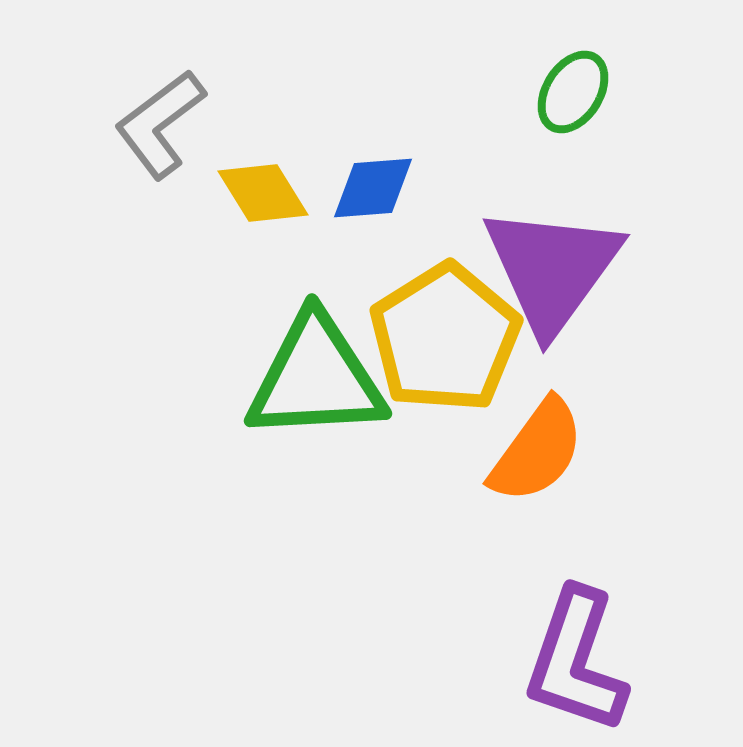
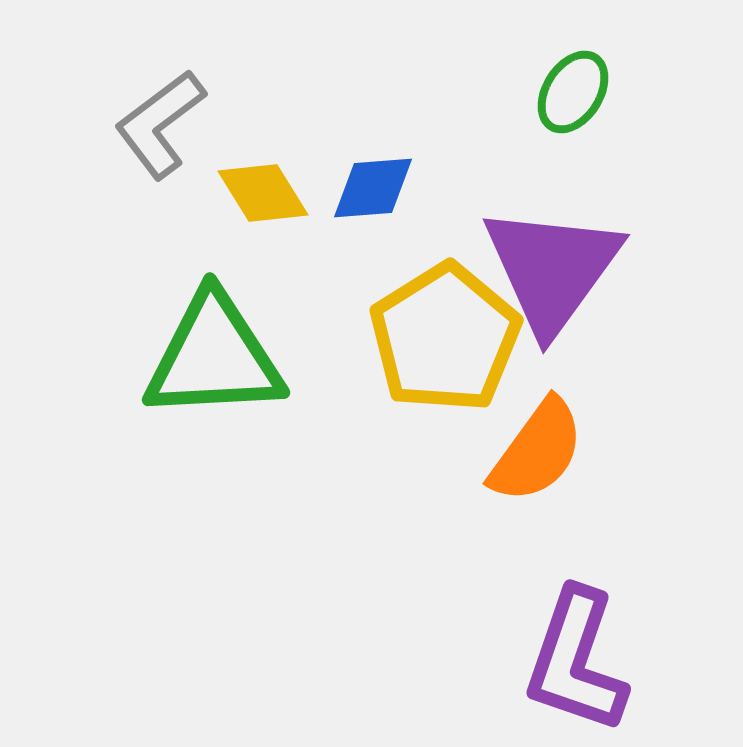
green triangle: moved 102 px left, 21 px up
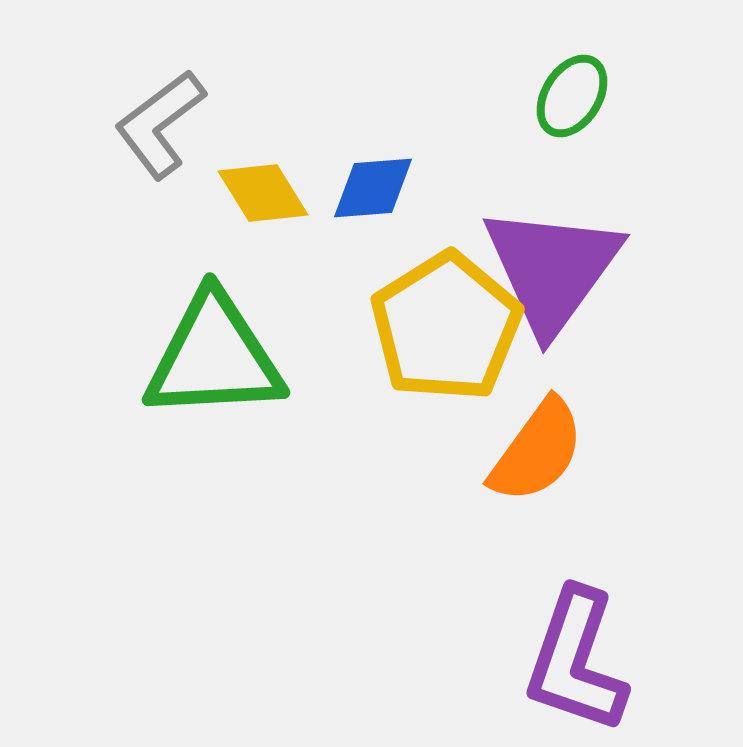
green ellipse: moved 1 px left, 4 px down
yellow pentagon: moved 1 px right, 11 px up
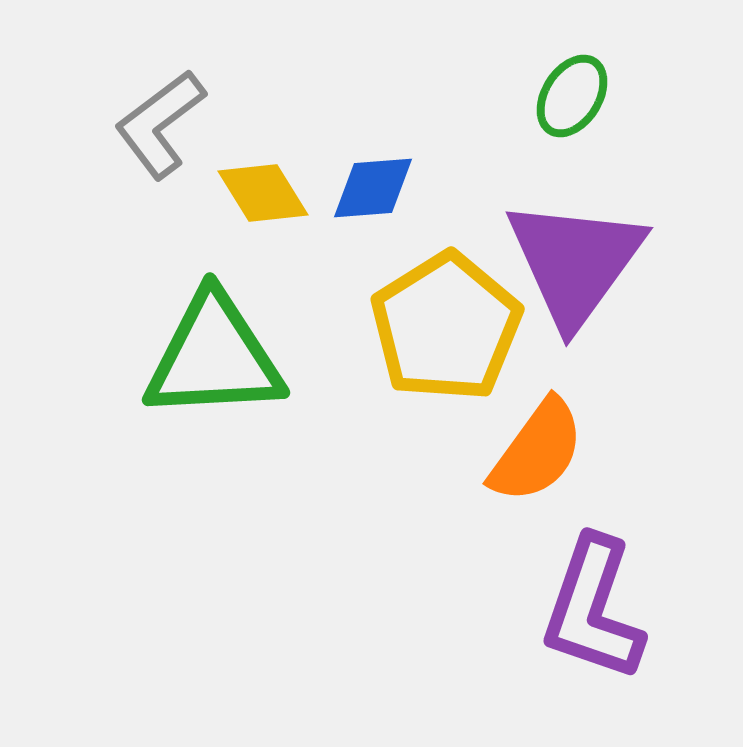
purple triangle: moved 23 px right, 7 px up
purple L-shape: moved 17 px right, 52 px up
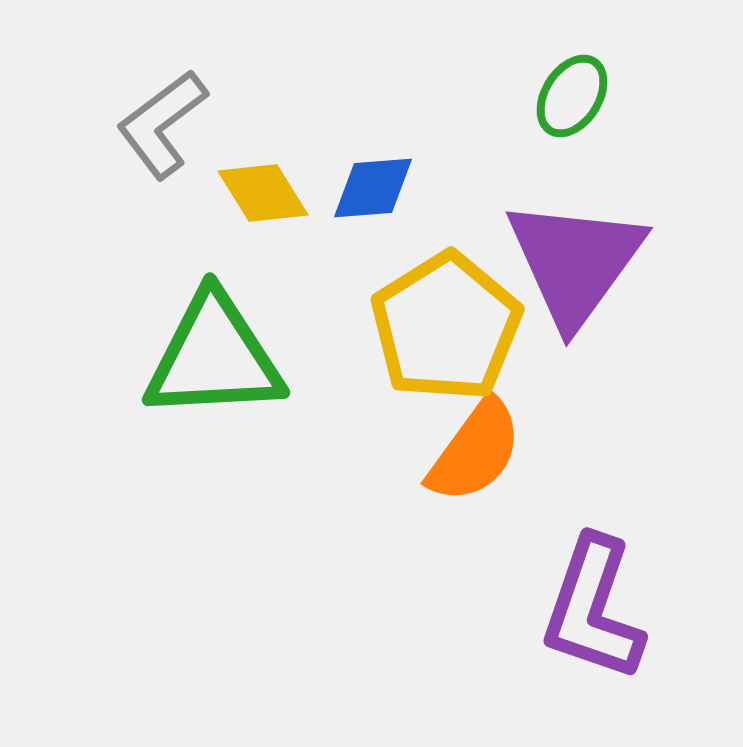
gray L-shape: moved 2 px right
orange semicircle: moved 62 px left
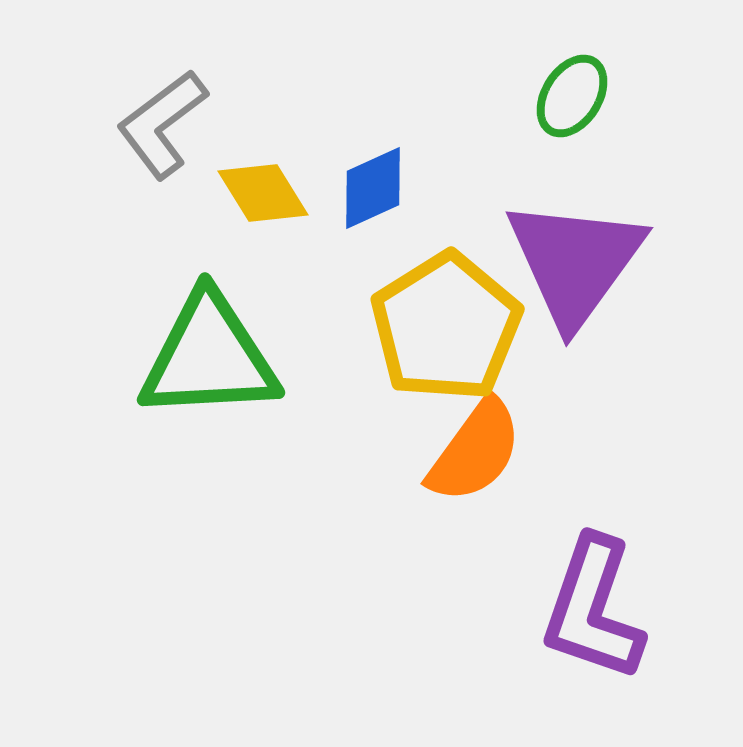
blue diamond: rotated 20 degrees counterclockwise
green triangle: moved 5 px left
